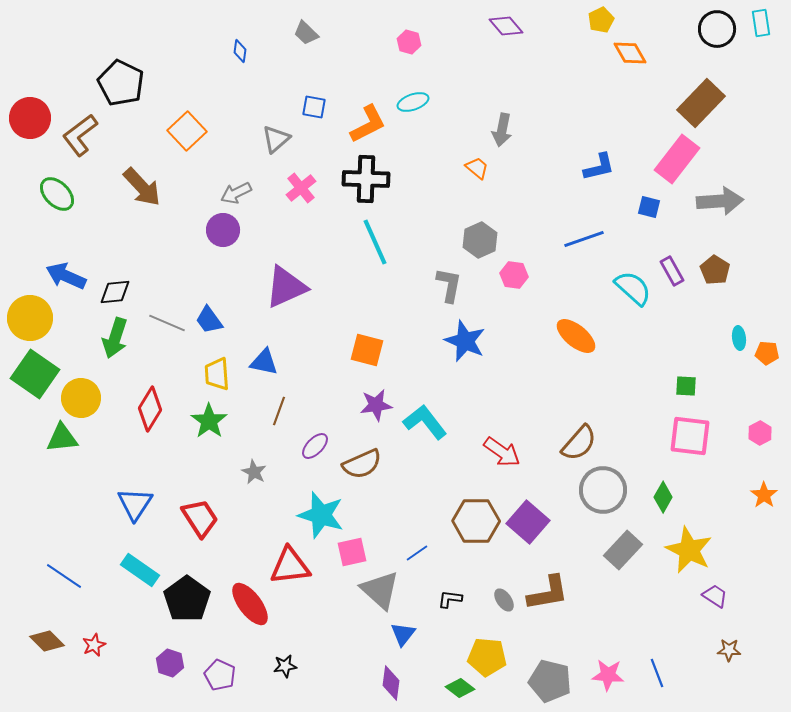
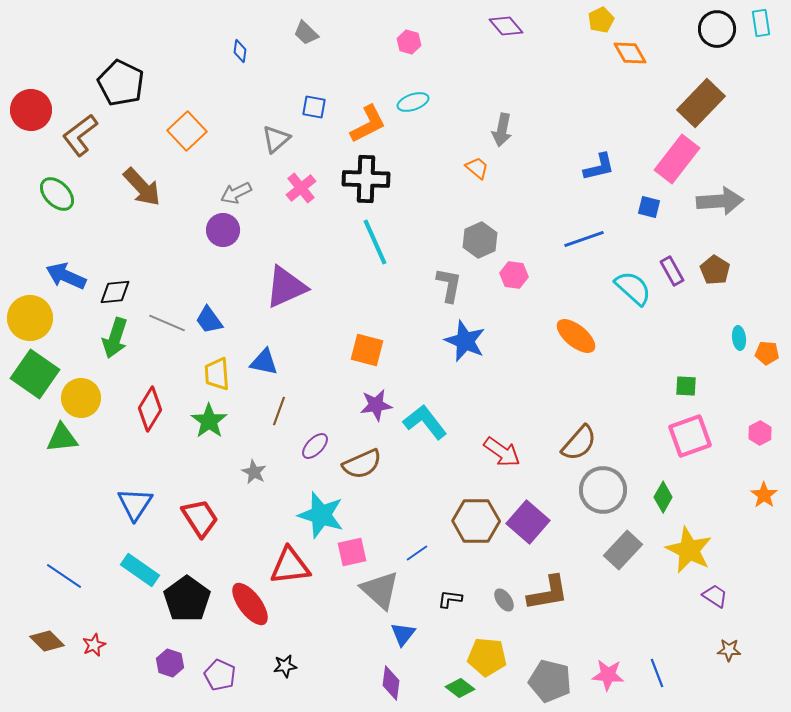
red circle at (30, 118): moved 1 px right, 8 px up
pink square at (690, 436): rotated 27 degrees counterclockwise
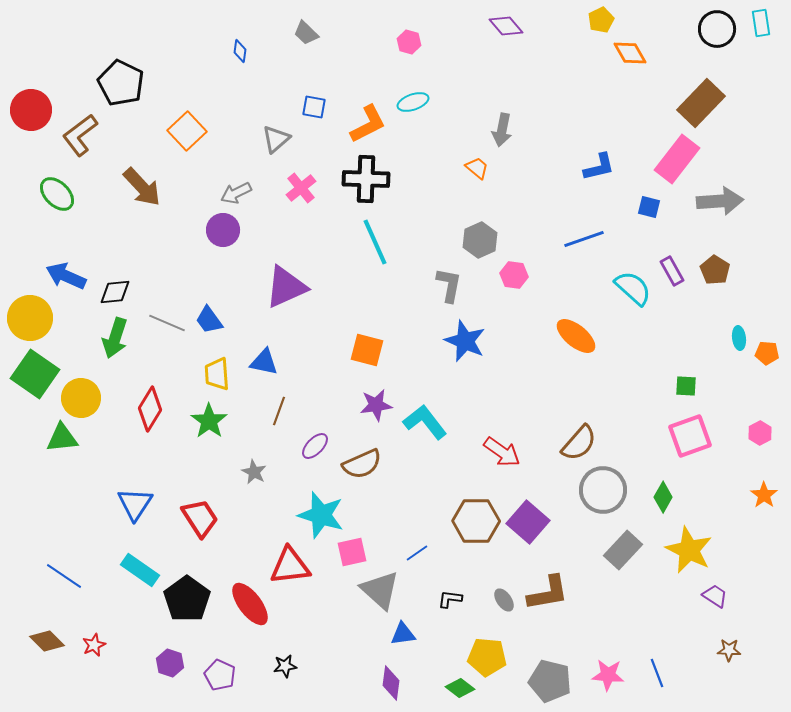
blue triangle at (403, 634): rotated 44 degrees clockwise
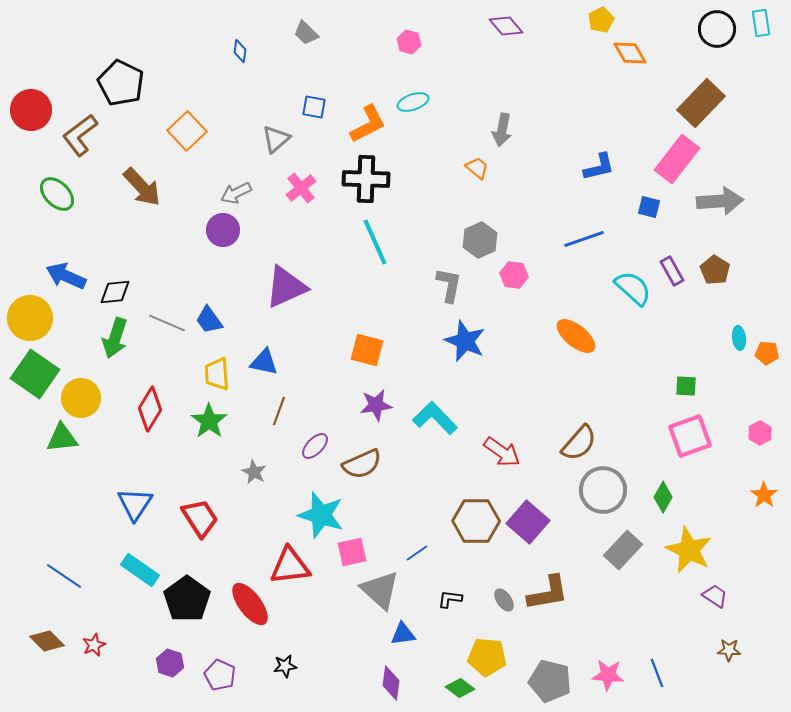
cyan L-shape at (425, 422): moved 10 px right, 4 px up; rotated 6 degrees counterclockwise
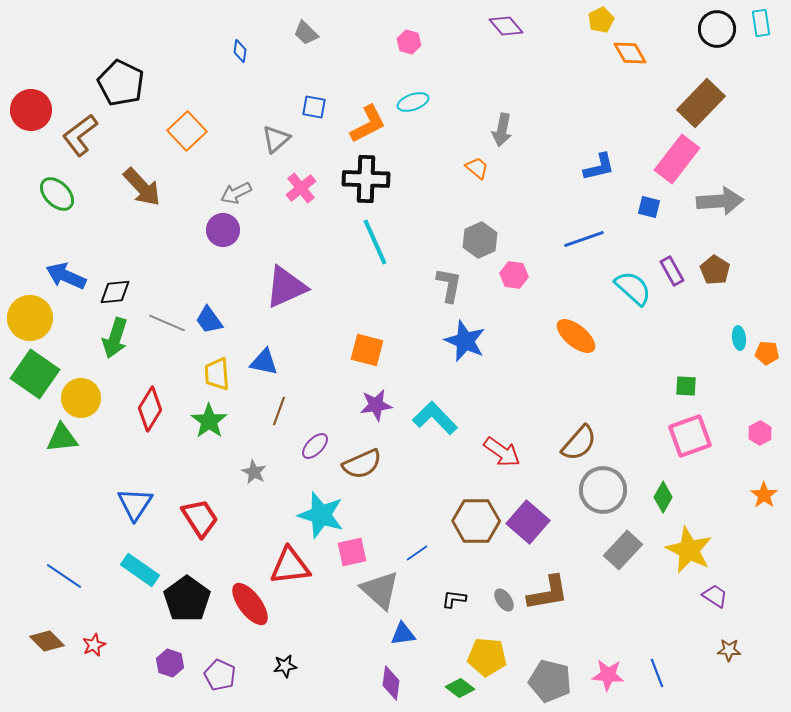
black L-shape at (450, 599): moved 4 px right
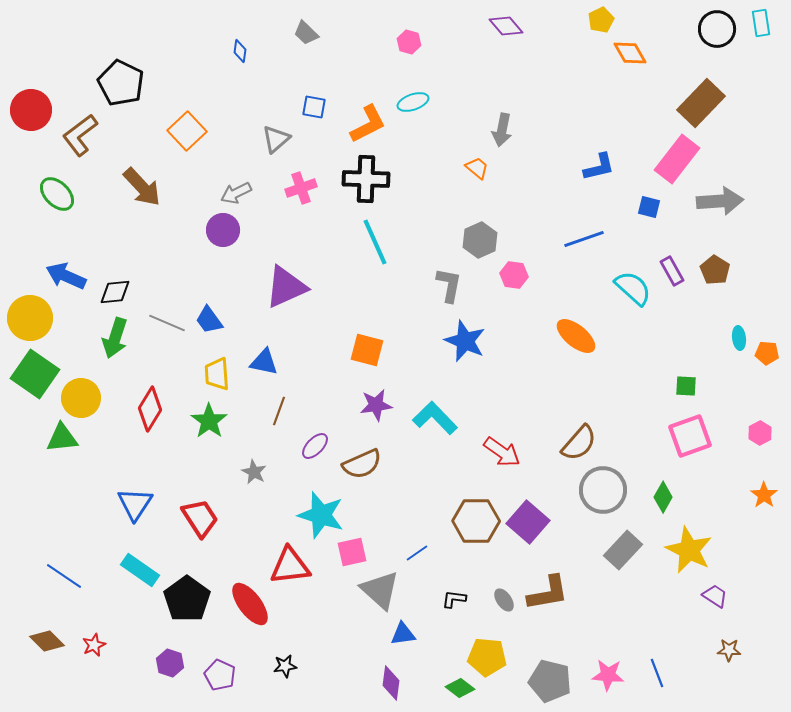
pink cross at (301, 188): rotated 20 degrees clockwise
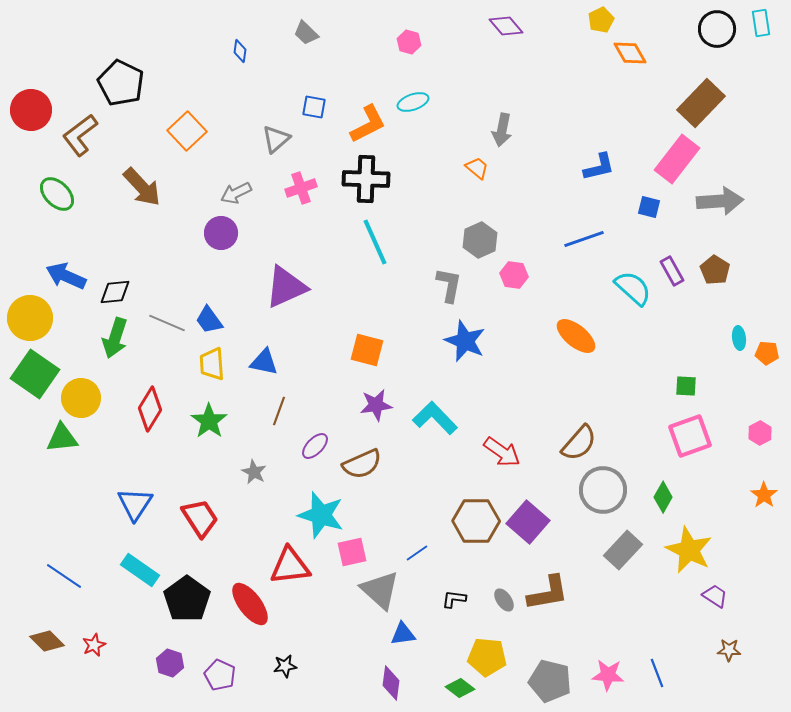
purple circle at (223, 230): moved 2 px left, 3 px down
yellow trapezoid at (217, 374): moved 5 px left, 10 px up
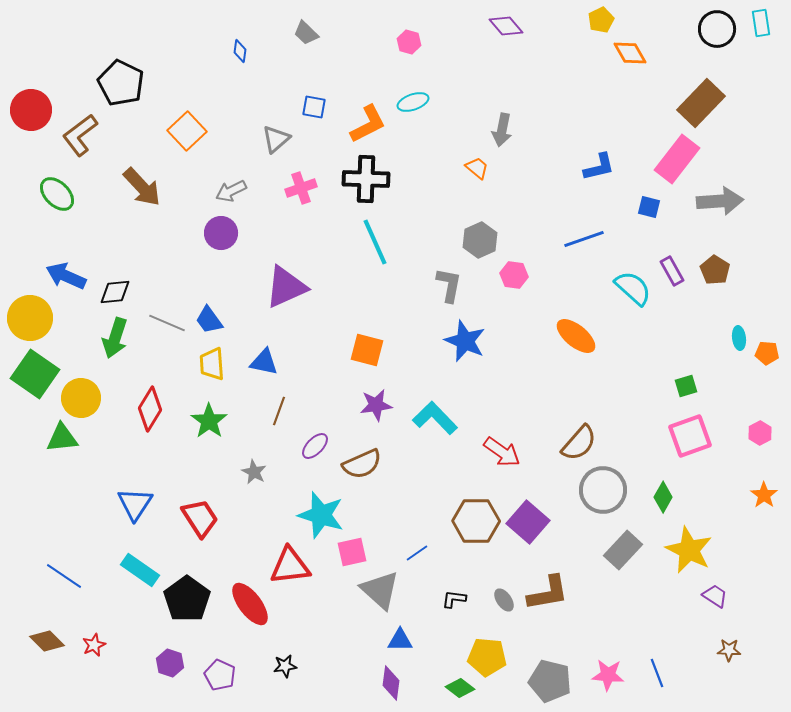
gray arrow at (236, 193): moved 5 px left, 2 px up
green square at (686, 386): rotated 20 degrees counterclockwise
blue triangle at (403, 634): moved 3 px left, 6 px down; rotated 8 degrees clockwise
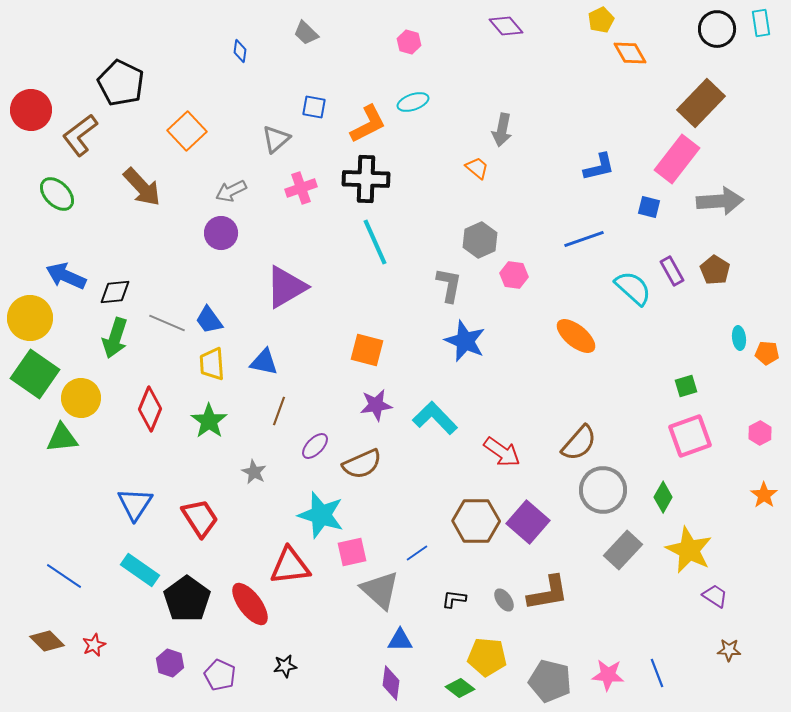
purple triangle at (286, 287): rotated 6 degrees counterclockwise
red diamond at (150, 409): rotated 9 degrees counterclockwise
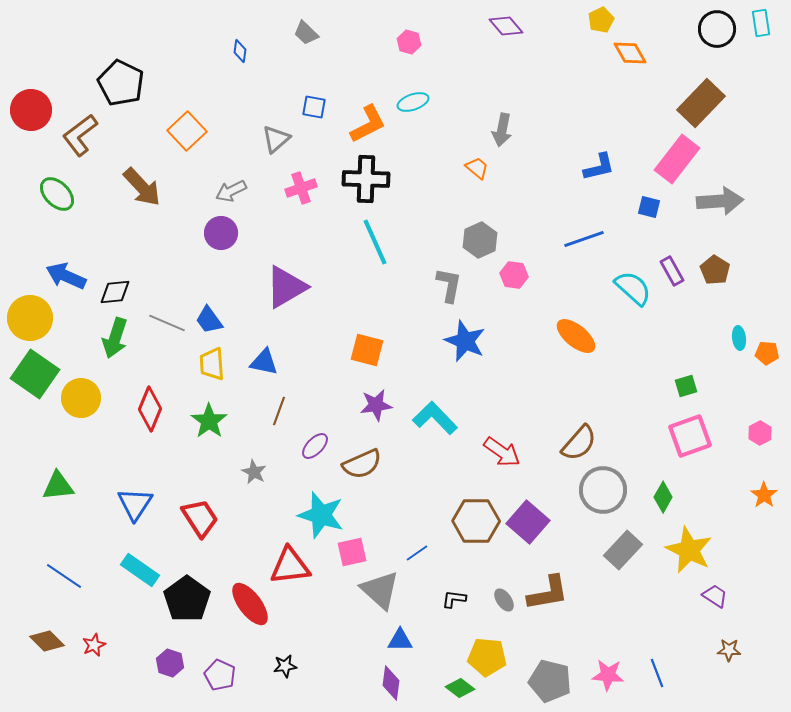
green triangle at (62, 438): moved 4 px left, 48 px down
